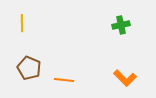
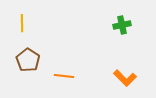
green cross: moved 1 px right
brown pentagon: moved 1 px left, 8 px up; rotated 10 degrees clockwise
orange line: moved 4 px up
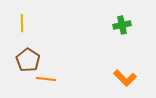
orange line: moved 18 px left, 3 px down
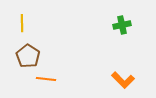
brown pentagon: moved 4 px up
orange L-shape: moved 2 px left, 2 px down
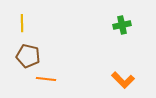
brown pentagon: rotated 20 degrees counterclockwise
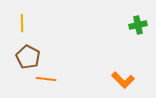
green cross: moved 16 px right
brown pentagon: moved 1 px down; rotated 15 degrees clockwise
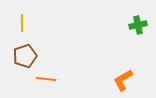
brown pentagon: moved 3 px left, 1 px up; rotated 25 degrees clockwise
orange L-shape: rotated 105 degrees clockwise
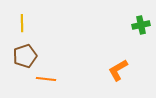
green cross: moved 3 px right
orange L-shape: moved 5 px left, 10 px up
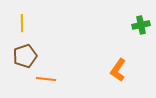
orange L-shape: rotated 25 degrees counterclockwise
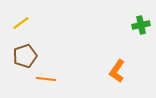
yellow line: moved 1 px left; rotated 54 degrees clockwise
orange L-shape: moved 1 px left, 1 px down
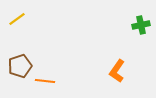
yellow line: moved 4 px left, 4 px up
brown pentagon: moved 5 px left, 10 px down
orange line: moved 1 px left, 2 px down
